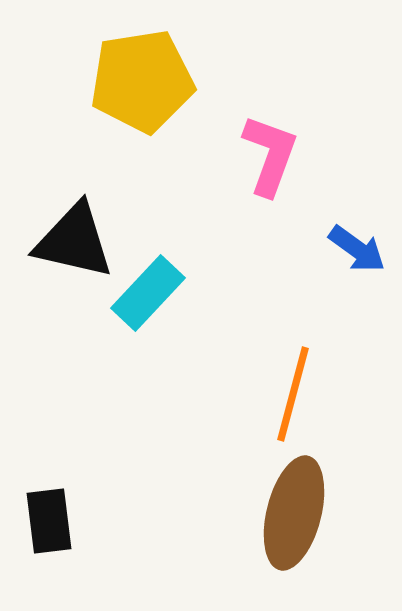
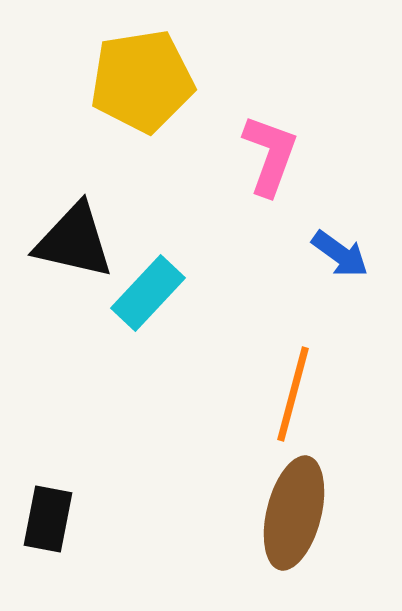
blue arrow: moved 17 px left, 5 px down
black rectangle: moved 1 px left, 2 px up; rotated 18 degrees clockwise
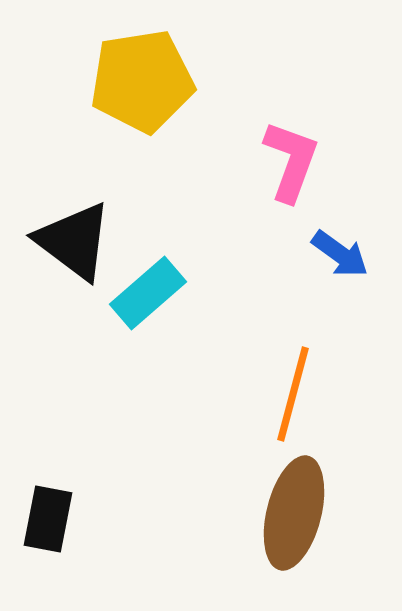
pink L-shape: moved 21 px right, 6 px down
black triangle: rotated 24 degrees clockwise
cyan rectangle: rotated 6 degrees clockwise
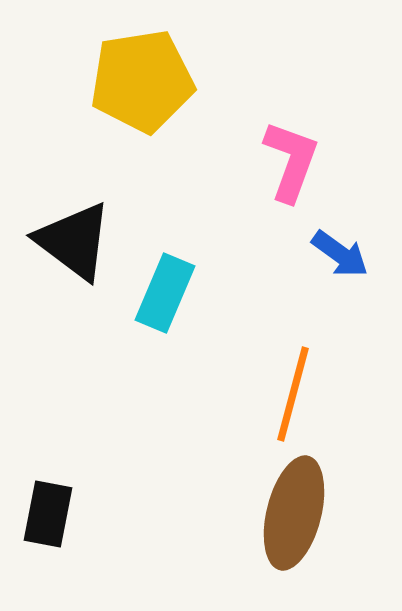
cyan rectangle: moved 17 px right; rotated 26 degrees counterclockwise
black rectangle: moved 5 px up
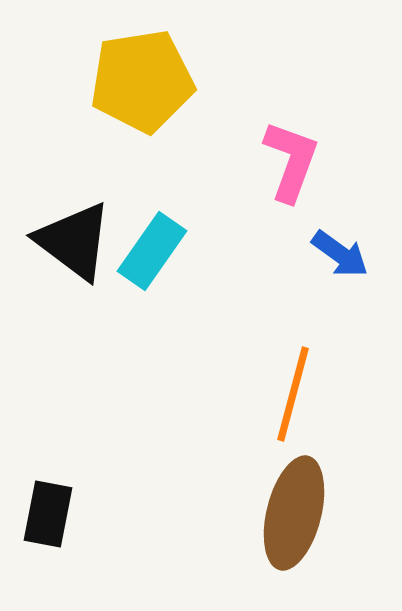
cyan rectangle: moved 13 px left, 42 px up; rotated 12 degrees clockwise
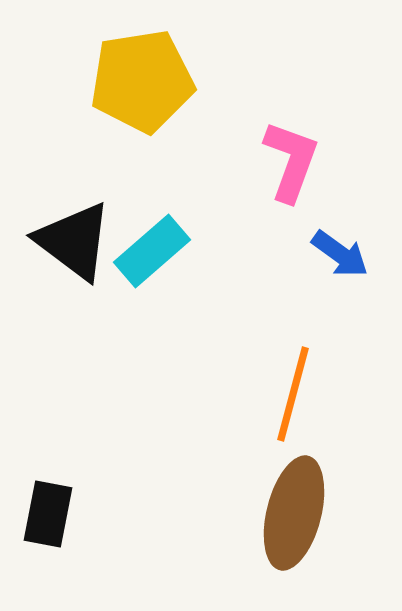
cyan rectangle: rotated 14 degrees clockwise
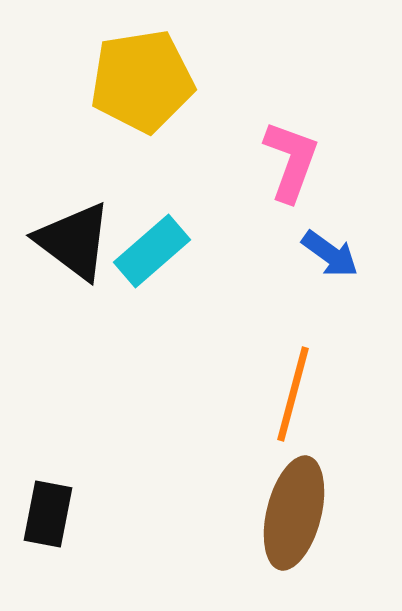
blue arrow: moved 10 px left
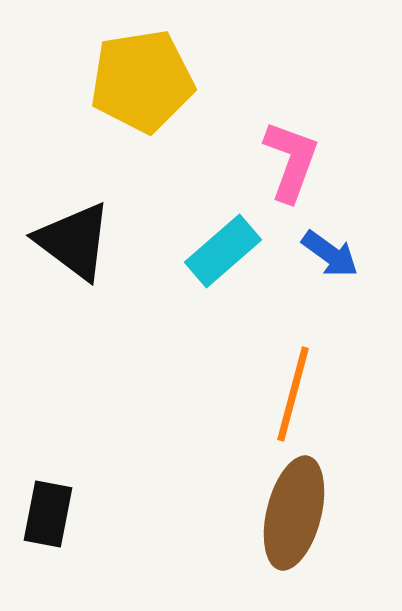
cyan rectangle: moved 71 px right
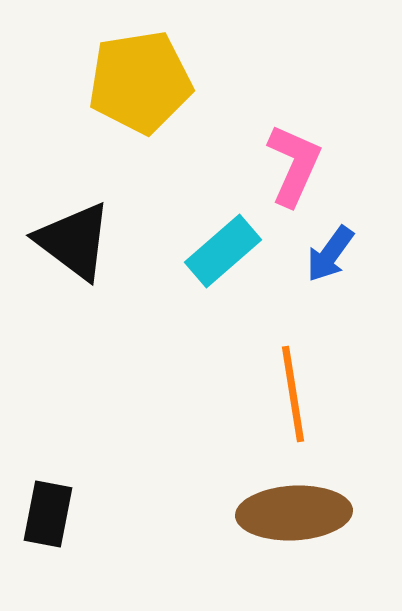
yellow pentagon: moved 2 px left, 1 px down
pink L-shape: moved 3 px right, 4 px down; rotated 4 degrees clockwise
blue arrow: rotated 90 degrees clockwise
orange line: rotated 24 degrees counterclockwise
brown ellipse: rotated 73 degrees clockwise
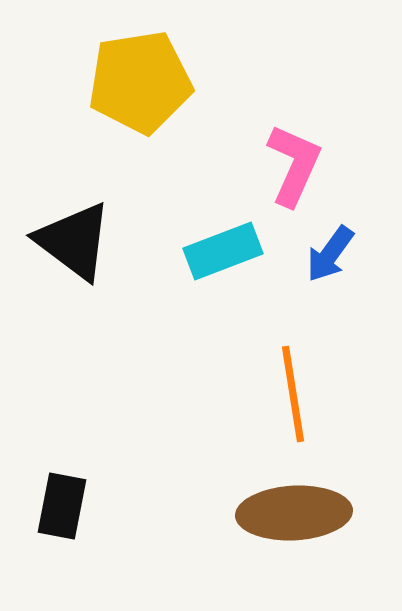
cyan rectangle: rotated 20 degrees clockwise
black rectangle: moved 14 px right, 8 px up
